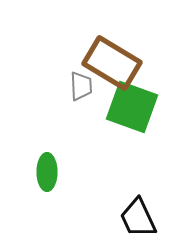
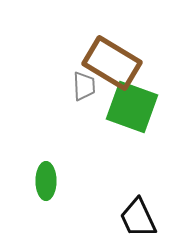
gray trapezoid: moved 3 px right
green ellipse: moved 1 px left, 9 px down
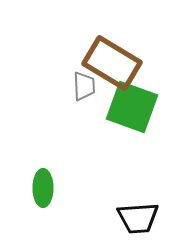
green ellipse: moved 3 px left, 7 px down
black trapezoid: rotated 69 degrees counterclockwise
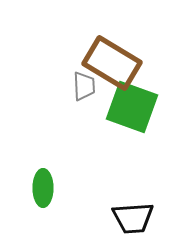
black trapezoid: moved 5 px left
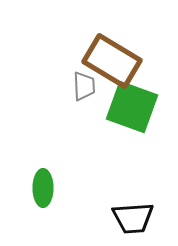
brown rectangle: moved 2 px up
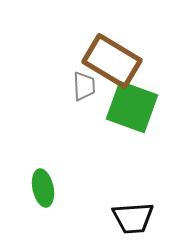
green ellipse: rotated 12 degrees counterclockwise
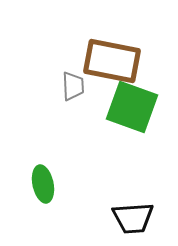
brown rectangle: rotated 20 degrees counterclockwise
gray trapezoid: moved 11 px left
green ellipse: moved 4 px up
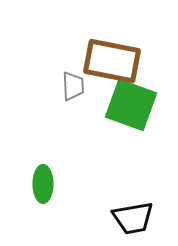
green square: moved 1 px left, 2 px up
green ellipse: rotated 12 degrees clockwise
black trapezoid: rotated 6 degrees counterclockwise
